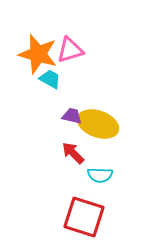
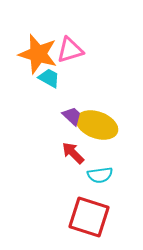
cyan trapezoid: moved 1 px left, 1 px up
purple trapezoid: rotated 30 degrees clockwise
yellow ellipse: moved 1 px left, 1 px down
cyan semicircle: rotated 10 degrees counterclockwise
red square: moved 5 px right
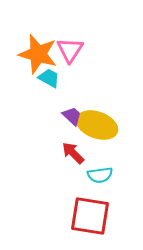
pink triangle: rotated 40 degrees counterclockwise
red square: moved 1 px right, 1 px up; rotated 9 degrees counterclockwise
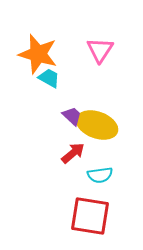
pink triangle: moved 30 px right
red arrow: rotated 95 degrees clockwise
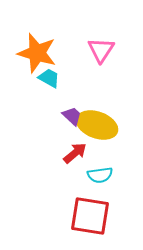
pink triangle: moved 1 px right
orange star: moved 1 px left, 1 px up
red arrow: moved 2 px right
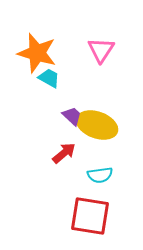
red arrow: moved 11 px left
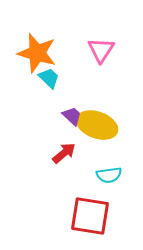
cyan trapezoid: rotated 15 degrees clockwise
cyan semicircle: moved 9 px right
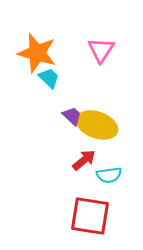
red arrow: moved 20 px right, 7 px down
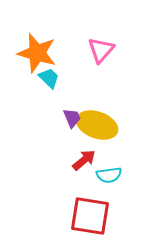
pink triangle: rotated 8 degrees clockwise
purple trapezoid: moved 2 px down; rotated 25 degrees clockwise
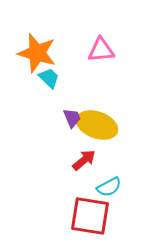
pink triangle: rotated 44 degrees clockwise
cyan semicircle: moved 12 px down; rotated 20 degrees counterclockwise
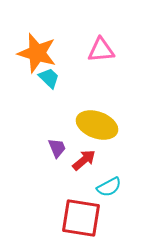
purple trapezoid: moved 15 px left, 30 px down
red square: moved 9 px left, 2 px down
